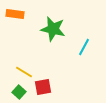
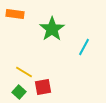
green star: moved 1 px left; rotated 25 degrees clockwise
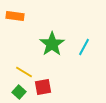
orange rectangle: moved 2 px down
green star: moved 15 px down
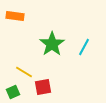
green square: moved 6 px left; rotated 24 degrees clockwise
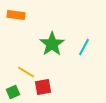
orange rectangle: moved 1 px right, 1 px up
yellow line: moved 2 px right
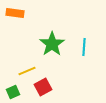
orange rectangle: moved 1 px left, 2 px up
cyan line: rotated 24 degrees counterclockwise
yellow line: moved 1 px right, 1 px up; rotated 54 degrees counterclockwise
red square: rotated 18 degrees counterclockwise
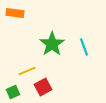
cyan line: rotated 24 degrees counterclockwise
